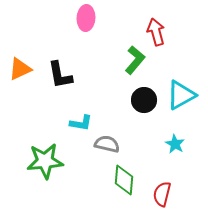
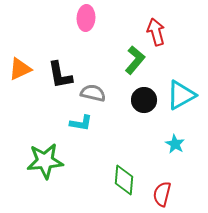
gray semicircle: moved 14 px left, 51 px up
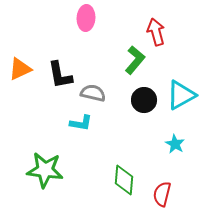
green star: moved 9 px down; rotated 12 degrees clockwise
